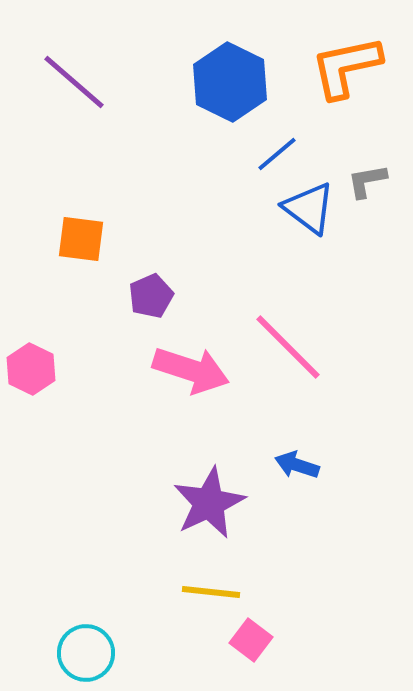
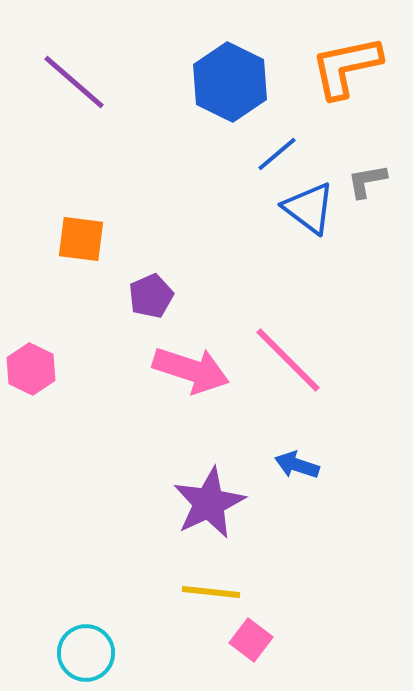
pink line: moved 13 px down
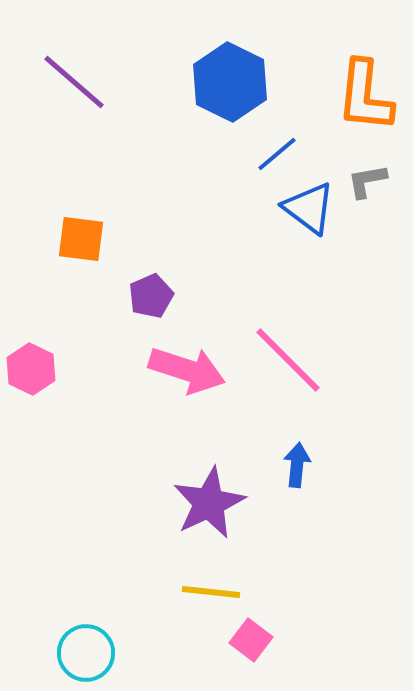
orange L-shape: moved 19 px right, 29 px down; rotated 72 degrees counterclockwise
pink arrow: moved 4 px left
blue arrow: rotated 78 degrees clockwise
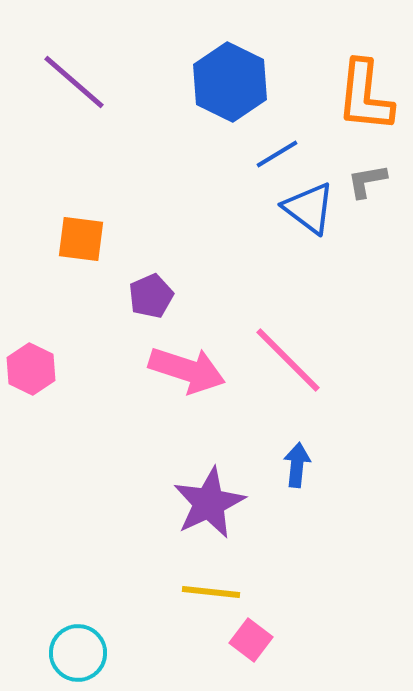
blue line: rotated 9 degrees clockwise
cyan circle: moved 8 px left
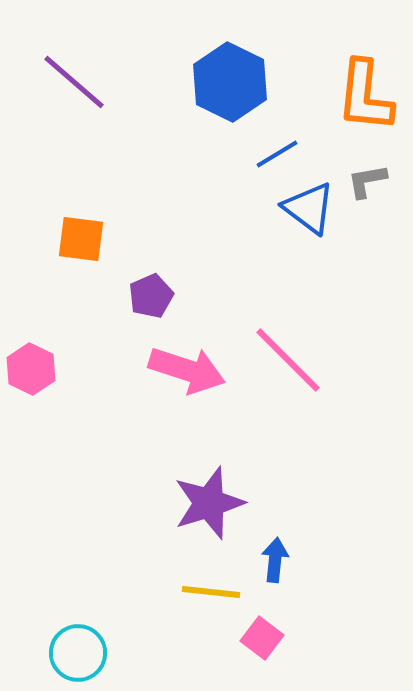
blue arrow: moved 22 px left, 95 px down
purple star: rotated 8 degrees clockwise
pink square: moved 11 px right, 2 px up
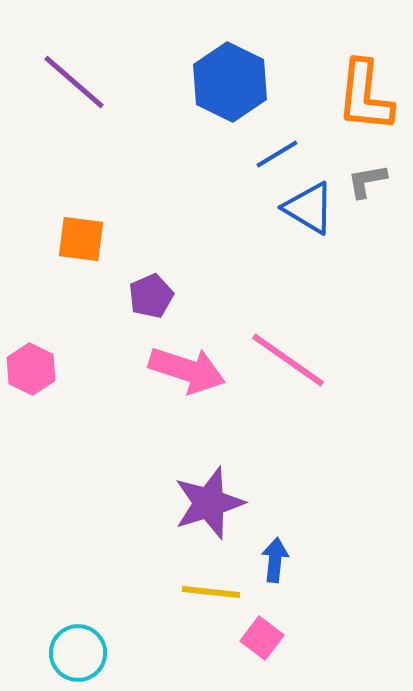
blue triangle: rotated 6 degrees counterclockwise
pink line: rotated 10 degrees counterclockwise
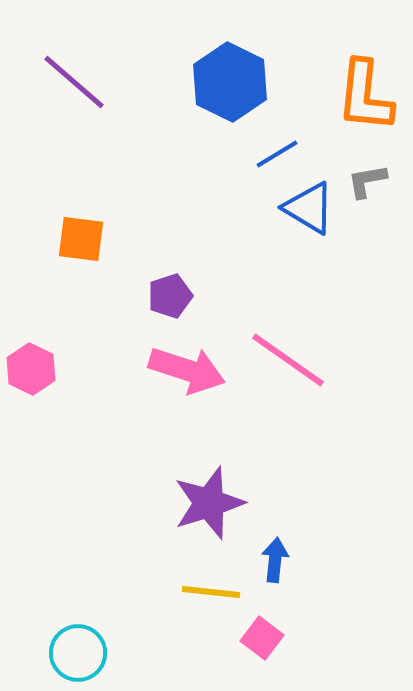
purple pentagon: moved 19 px right; rotated 6 degrees clockwise
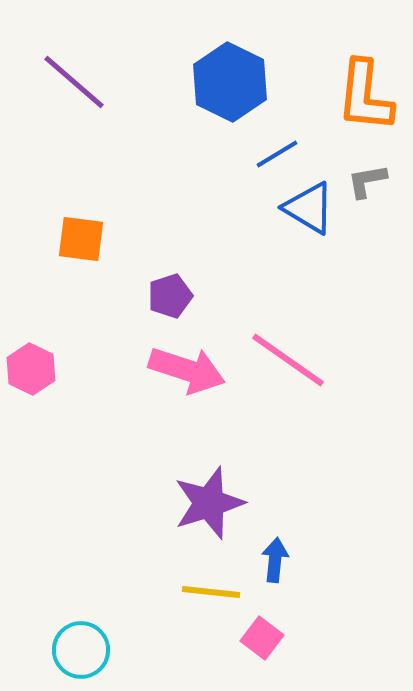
cyan circle: moved 3 px right, 3 px up
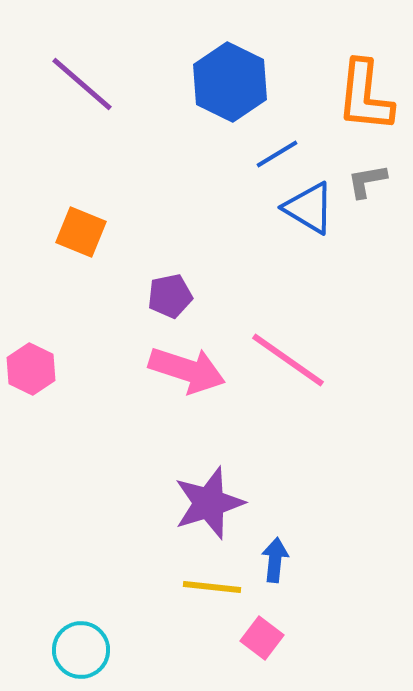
purple line: moved 8 px right, 2 px down
orange square: moved 7 px up; rotated 15 degrees clockwise
purple pentagon: rotated 6 degrees clockwise
yellow line: moved 1 px right, 5 px up
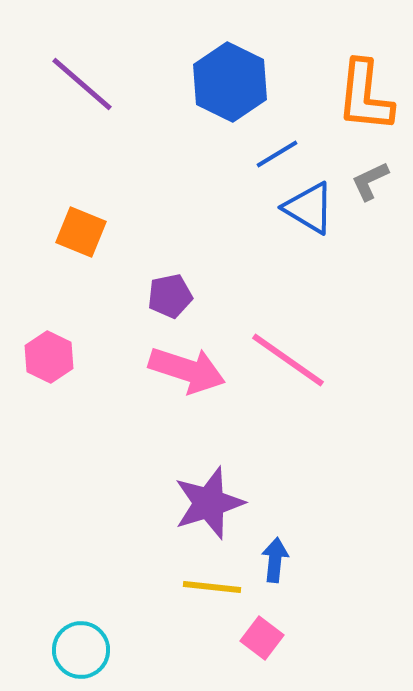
gray L-shape: moved 3 px right; rotated 15 degrees counterclockwise
pink hexagon: moved 18 px right, 12 px up
